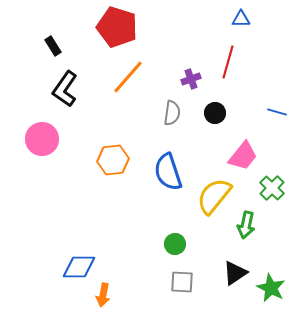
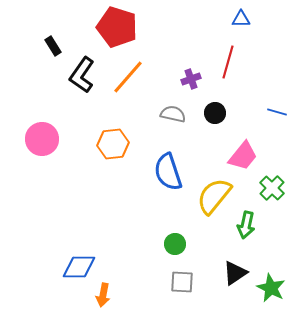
black L-shape: moved 17 px right, 14 px up
gray semicircle: moved 1 px right, 1 px down; rotated 85 degrees counterclockwise
orange hexagon: moved 16 px up
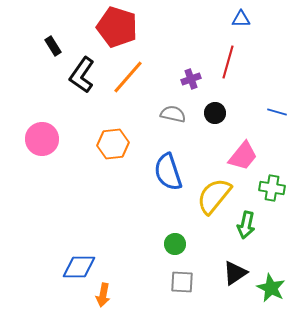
green cross: rotated 35 degrees counterclockwise
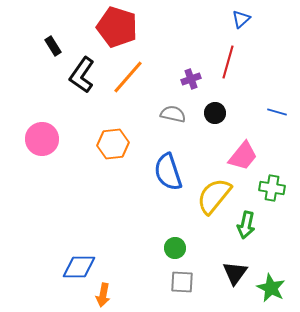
blue triangle: rotated 42 degrees counterclockwise
green circle: moved 4 px down
black triangle: rotated 20 degrees counterclockwise
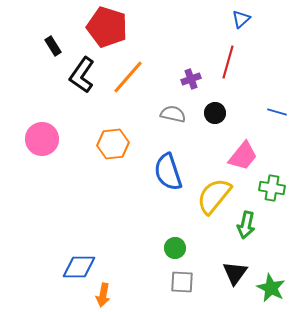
red pentagon: moved 10 px left
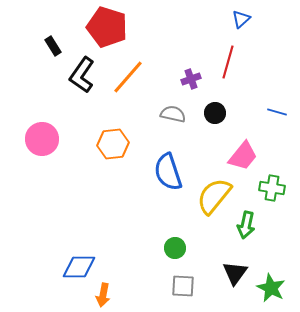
gray square: moved 1 px right, 4 px down
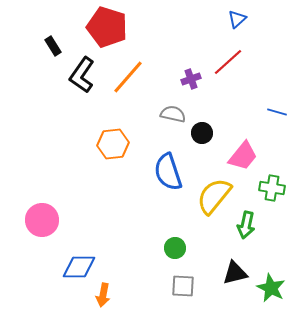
blue triangle: moved 4 px left
red line: rotated 32 degrees clockwise
black circle: moved 13 px left, 20 px down
pink circle: moved 81 px down
black triangle: rotated 40 degrees clockwise
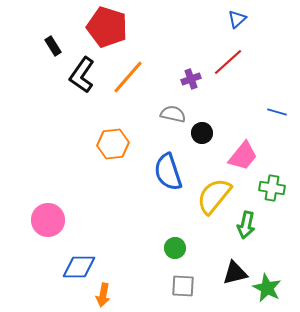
pink circle: moved 6 px right
green star: moved 4 px left
